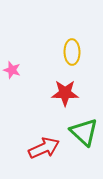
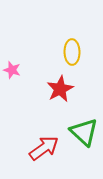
red star: moved 5 px left, 4 px up; rotated 28 degrees counterclockwise
red arrow: rotated 12 degrees counterclockwise
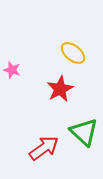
yellow ellipse: moved 1 px right, 1 px down; rotated 50 degrees counterclockwise
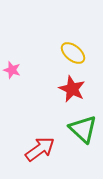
red star: moved 12 px right; rotated 20 degrees counterclockwise
green triangle: moved 1 px left, 3 px up
red arrow: moved 4 px left, 1 px down
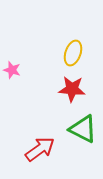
yellow ellipse: rotated 70 degrees clockwise
red star: rotated 20 degrees counterclockwise
green triangle: rotated 16 degrees counterclockwise
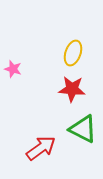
pink star: moved 1 px right, 1 px up
red arrow: moved 1 px right, 1 px up
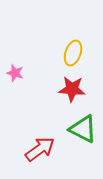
pink star: moved 2 px right, 4 px down
red arrow: moved 1 px left, 1 px down
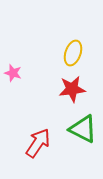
pink star: moved 2 px left
red star: rotated 12 degrees counterclockwise
red arrow: moved 2 px left, 6 px up; rotated 20 degrees counterclockwise
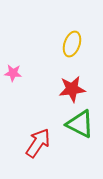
yellow ellipse: moved 1 px left, 9 px up
pink star: rotated 12 degrees counterclockwise
green triangle: moved 3 px left, 5 px up
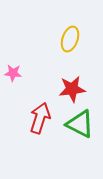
yellow ellipse: moved 2 px left, 5 px up
red arrow: moved 2 px right, 25 px up; rotated 16 degrees counterclockwise
